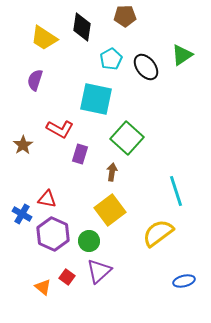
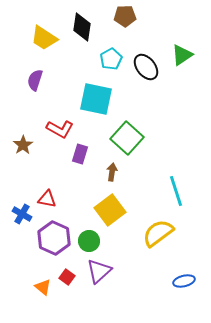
purple hexagon: moved 1 px right, 4 px down
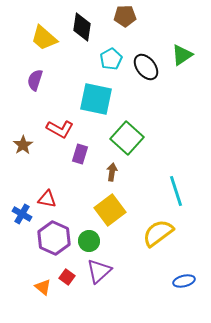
yellow trapezoid: rotated 8 degrees clockwise
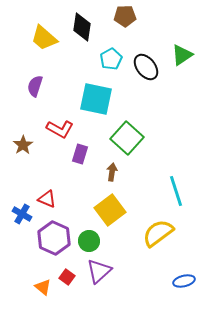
purple semicircle: moved 6 px down
red triangle: rotated 12 degrees clockwise
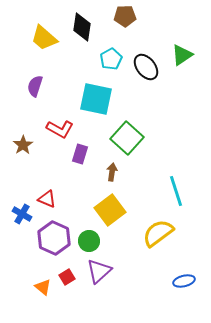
red square: rotated 21 degrees clockwise
